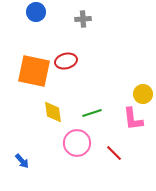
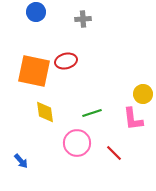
yellow diamond: moved 8 px left
blue arrow: moved 1 px left
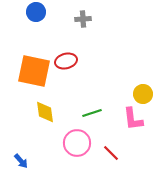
red line: moved 3 px left
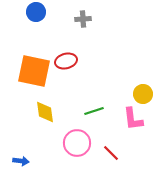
green line: moved 2 px right, 2 px up
blue arrow: rotated 42 degrees counterclockwise
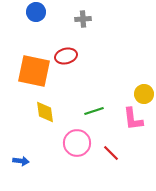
red ellipse: moved 5 px up
yellow circle: moved 1 px right
